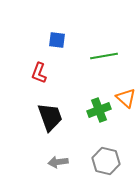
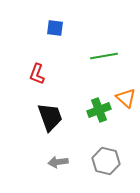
blue square: moved 2 px left, 12 px up
red L-shape: moved 2 px left, 1 px down
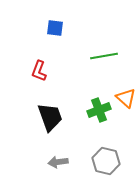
red L-shape: moved 2 px right, 3 px up
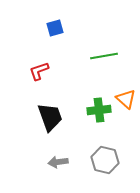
blue square: rotated 24 degrees counterclockwise
red L-shape: rotated 50 degrees clockwise
orange triangle: moved 1 px down
green cross: rotated 15 degrees clockwise
gray hexagon: moved 1 px left, 1 px up
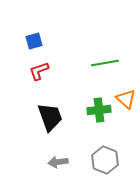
blue square: moved 21 px left, 13 px down
green line: moved 1 px right, 7 px down
gray hexagon: rotated 8 degrees clockwise
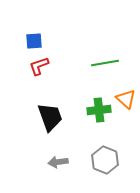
blue square: rotated 12 degrees clockwise
red L-shape: moved 5 px up
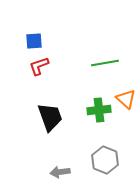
gray arrow: moved 2 px right, 10 px down
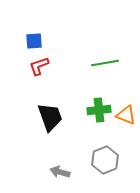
orange triangle: moved 16 px down; rotated 20 degrees counterclockwise
gray hexagon: rotated 16 degrees clockwise
gray arrow: rotated 24 degrees clockwise
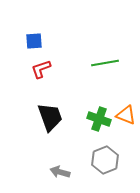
red L-shape: moved 2 px right, 3 px down
green cross: moved 9 px down; rotated 25 degrees clockwise
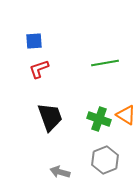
red L-shape: moved 2 px left
orange triangle: rotated 10 degrees clockwise
